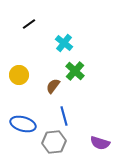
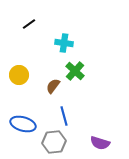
cyan cross: rotated 30 degrees counterclockwise
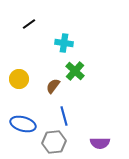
yellow circle: moved 4 px down
purple semicircle: rotated 18 degrees counterclockwise
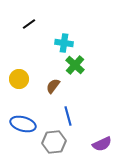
green cross: moved 6 px up
blue line: moved 4 px right
purple semicircle: moved 2 px right, 1 px down; rotated 24 degrees counterclockwise
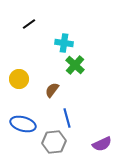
brown semicircle: moved 1 px left, 4 px down
blue line: moved 1 px left, 2 px down
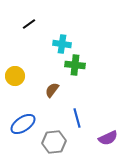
cyan cross: moved 2 px left, 1 px down
green cross: rotated 36 degrees counterclockwise
yellow circle: moved 4 px left, 3 px up
blue line: moved 10 px right
blue ellipse: rotated 50 degrees counterclockwise
purple semicircle: moved 6 px right, 6 px up
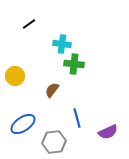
green cross: moved 1 px left, 1 px up
purple semicircle: moved 6 px up
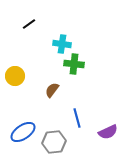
blue ellipse: moved 8 px down
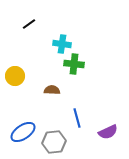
brown semicircle: rotated 56 degrees clockwise
